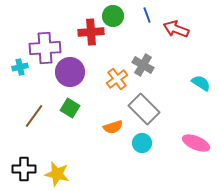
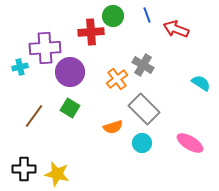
pink ellipse: moved 6 px left; rotated 8 degrees clockwise
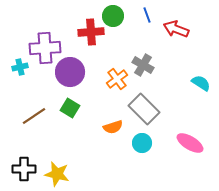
brown line: rotated 20 degrees clockwise
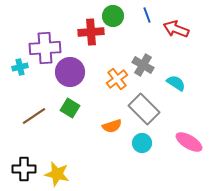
cyan semicircle: moved 25 px left
orange semicircle: moved 1 px left, 1 px up
pink ellipse: moved 1 px left, 1 px up
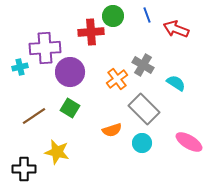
orange semicircle: moved 4 px down
yellow star: moved 22 px up
